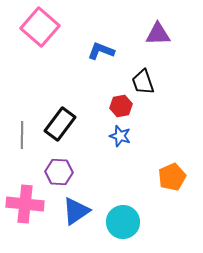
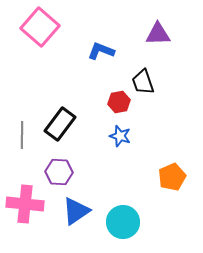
red hexagon: moved 2 px left, 4 px up
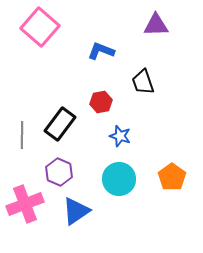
purple triangle: moved 2 px left, 9 px up
red hexagon: moved 18 px left
purple hexagon: rotated 20 degrees clockwise
orange pentagon: rotated 12 degrees counterclockwise
pink cross: rotated 27 degrees counterclockwise
cyan circle: moved 4 px left, 43 px up
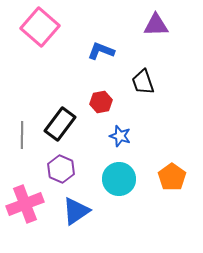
purple hexagon: moved 2 px right, 3 px up
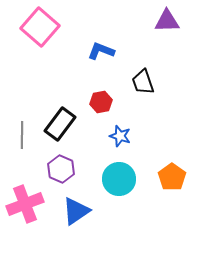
purple triangle: moved 11 px right, 4 px up
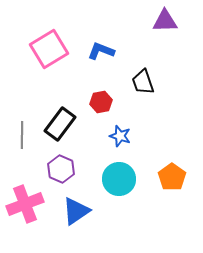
purple triangle: moved 2 px left
pink square: moved 9 px right, 22 px down; rotated 18 degrees clockwise
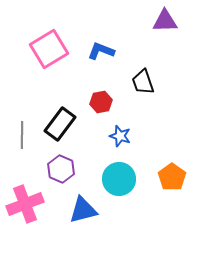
blue triangle: moved 7 px right, 1 px up; rotated 20 degrees clockwise
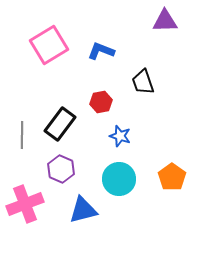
pink square: moved 4 px up
